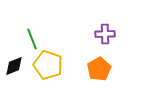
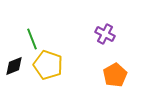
purple cross: rotated 30 degrees clockwise
orange pentagon: moved 16 px right, 6 px down
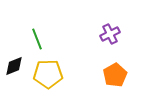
purple cross: moved 5 px right; rotated 36 degrees clockwise
green line: moved 5 px right
yellow pentagon: moved 9 px down; rotated 20 degrees counterclockwise
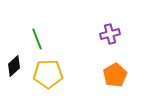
purple cross: rotated 12 degrees clockwise
black diamond: rotated 20 degrees counterclockwise
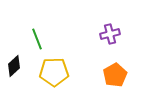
yellow pentagon: moved 6 px right, 2 px up
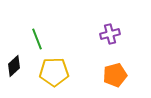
orange pentagon: rotated 15 degrees clockwise
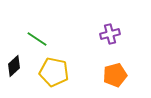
green line: rotated 35 degrees counterclockwise
yellow pentagon: rotated 12 degrees clockwise
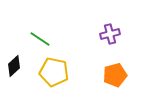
green line: moved 3 px right
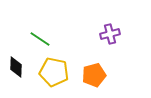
black diamond: moved 2 px right, 1 px down; rotated 45 degrees counterclockwise
orange pentagon: moved 21 px left
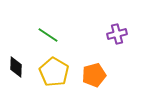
purple cross: moved 7 px right
green line: moved 8 px right, 4 px up
yellow pentagon: rotated 20 degrees clockwise
